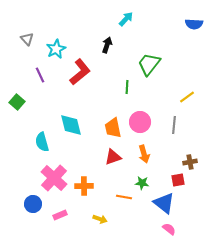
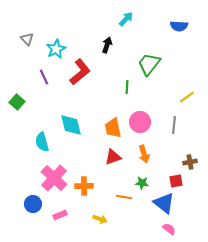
blue semicircle: moved 15 px left, 2 px down
purple line: moved 4 px right, 2 px down
red square: moved 2 px left, 1 px down
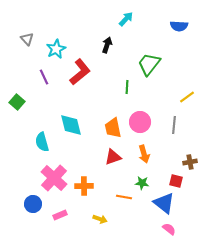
red square: rotated 24 degrees clockwise
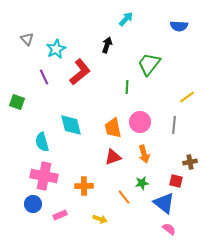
green square: rotated 21 degrees counterclockwise
pink cross: moved 10 px left, 2 px up; rotated 32 degrees counterclockwise
green star: rotated 16 degrees counterclockwise
orange line: rotated 42 degrees clockwise
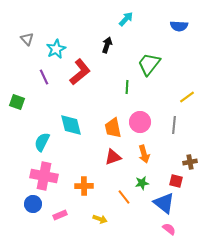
cyan semicircle: rotated 42 degrees clockwise
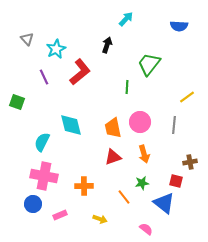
pink semicircle: moved 23 px left
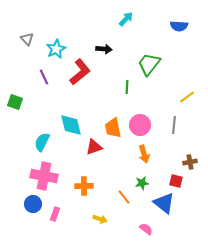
black arrow: moved 3 px left, 4 px down; rotated 77 degrees clockwise
green square: moved 2 px left
pink circle: moved 3 px down
red triangle: moved 19 px left, 10 px up
pink rectangle: moved 5 px left, 1 px up; rotated 48 degrees counterclockwise
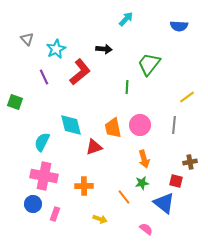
orange arrow: moved 5 px down
